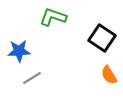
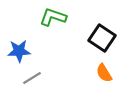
orange semicircle: moved 5 px left, 2 px up
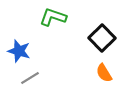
black square: rotated 12 degrees clockwise
blue star: rotated 20 degrees clockwise
gray line: moved 2 px left
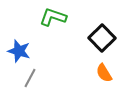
gray line: rotated 30 degrees counterclockwise
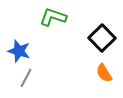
gray line: moved 4 px left
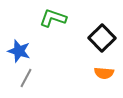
green L-shape: moved 1 px down
orange semicircle: rotated 54 degrees counterclockwise
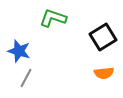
black square: moved 1 px right, 1 px up; rotated 12 degrees clockwise
orange semicircle: rotated 12 degrees counterclockwise
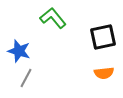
green L-shape: rotated 32 degrees clockwise
black square: rotated 20 degrees clockwise
